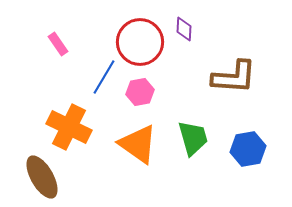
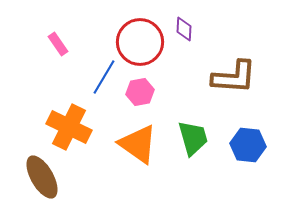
blue hexagon: moved 4 px up; rotated 16 degrees clockwise
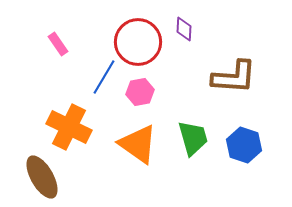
red circle: moved 2 px left
blue hexagon: moved 4 px left; rotated 12 degrees clockwise
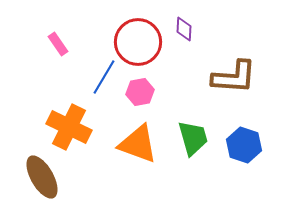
orange triangle: rotated 15 degrees counterclockwise
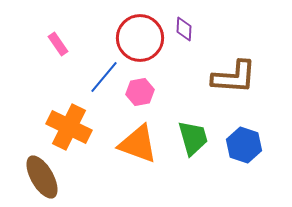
red circle: moved 2 px right, 4 px up
blue line: rotated 9 degrees clockwise
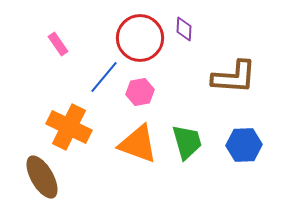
green trapezoid: moved 6 px left, 4 px down
blue hexagon: rotated 20 degrees counterclockwise
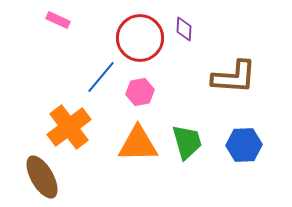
pink rectangle: moved 24 px up; rotated 30 degrees counterclockwise
blue line: moved 3 px left
orange cross: rotated 27 degrees clockwise
orange triangle: rotated 21 degrees counterclockwise
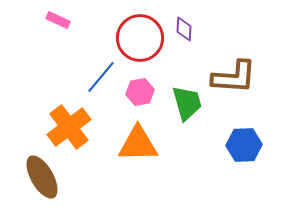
green trapezoid: moved 39 px up
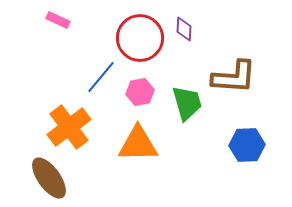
blue hexagon: moved 3 px right
brown ellipse: moved 7 px right, 1 px down; rotated 6 degrees counterclockwise
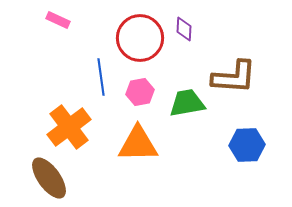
blue line: rotated 48 degrees counterclockwise
green trapezoid: rotated 84 degrees counterclockwise
